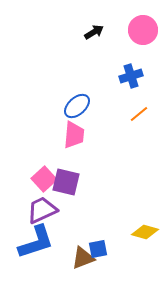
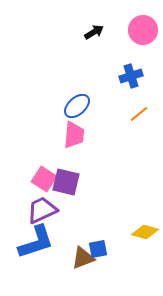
pink square: rotated 15 degrees counterclockwise
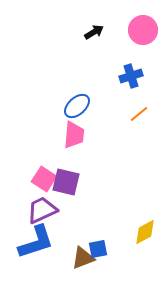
yellow diamond: rotated 44 degrees counterclockwise
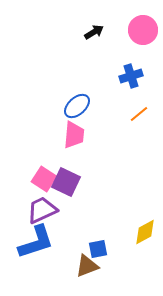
purple square: rotated 12 degrees clockwise
brown triangle: moved 4 px right, 8 px down
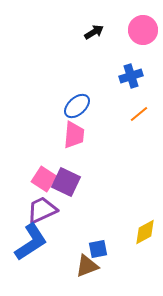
blue L-shape: moved 5 px left; rotated 15 degrees counterclockwise
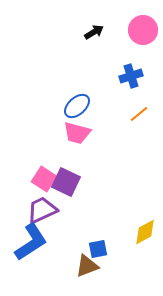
pink trapezoid: moved 3 px right, 2 px up; rotated 100 degrees clockwise
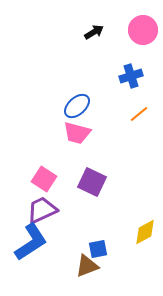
purple square: moved 26 px right
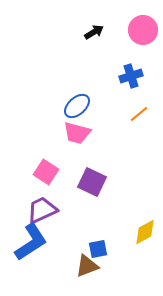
pink square: moved 2 px right, 7 px up
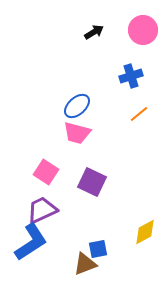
brown triangle: moved 2 px left, 2 px up
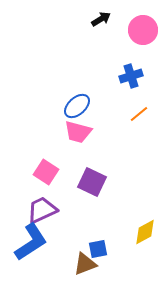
black arrow: moved 7 px right, 13 px up
pink trapezoid: moved 1 px right, 1 px up
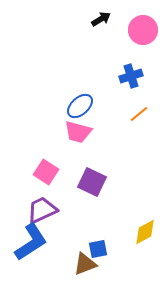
blue ellipse: moved 3 px right
